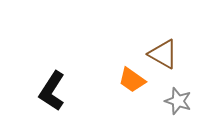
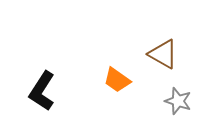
orange trapezoid: moved 15 px left
black L-shape: moved 10 px left
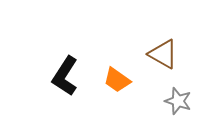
black L-shape: moved 23 px right, 15 px up
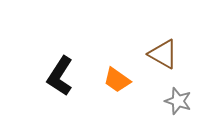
black L-shape: moved 5 px left
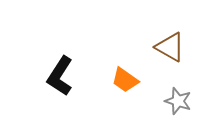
brown triangle: moved 7 px right, 7 px up
orange trapezoid: moved 8 px right
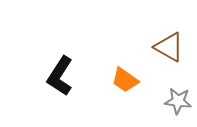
brown triangle: moved 1 px left
gray star: rotated 12 degrees counterclockwise
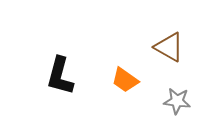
black L-shape: rotated 18 degrees counterclockwise
gray star: moved 1 px left
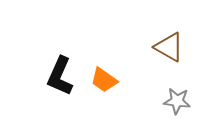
black L-shape: rotated 9 degrees clockwise
orange trapezoid: moved 21 px left
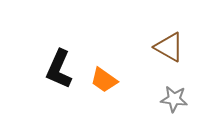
black L-shape: moved 1 px left, 7 px up
gray star: moved 3 px left, 2 px up
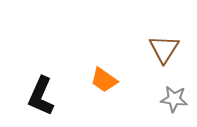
brown triangle: moved 5 px left, 2 px down; rotated 32 degrees clockwise
black L-shape: moved 18 px left, 27 px down
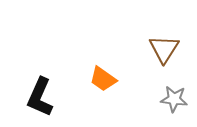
orange trapezoid: moved 1 px left, 1 px up
black L-shape: moved 1 px left, 1 px down
